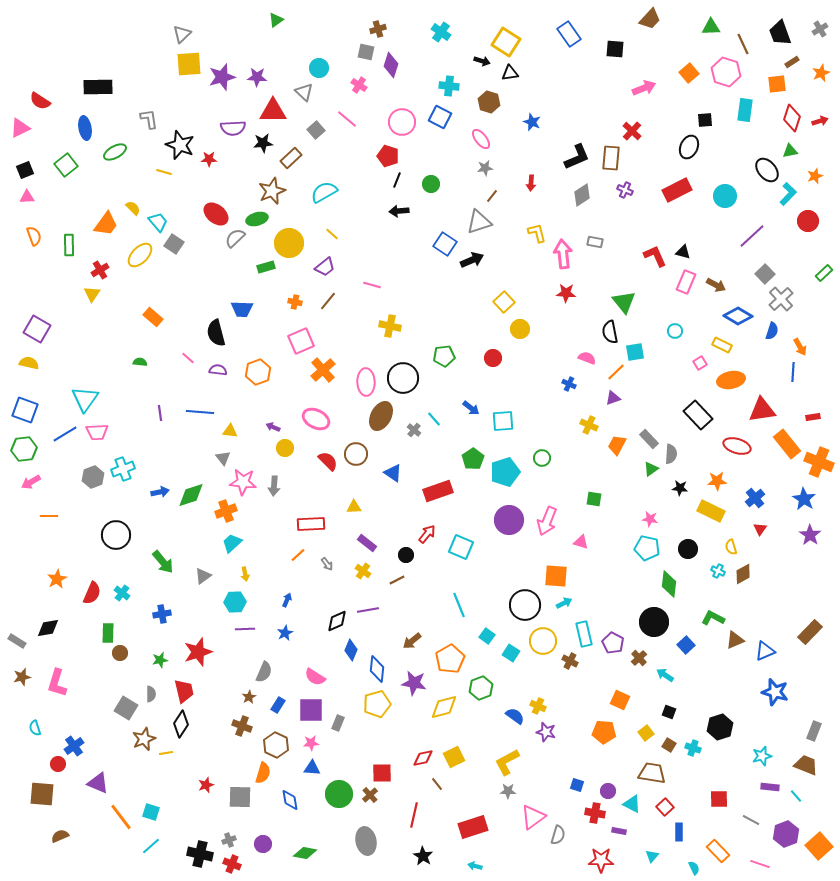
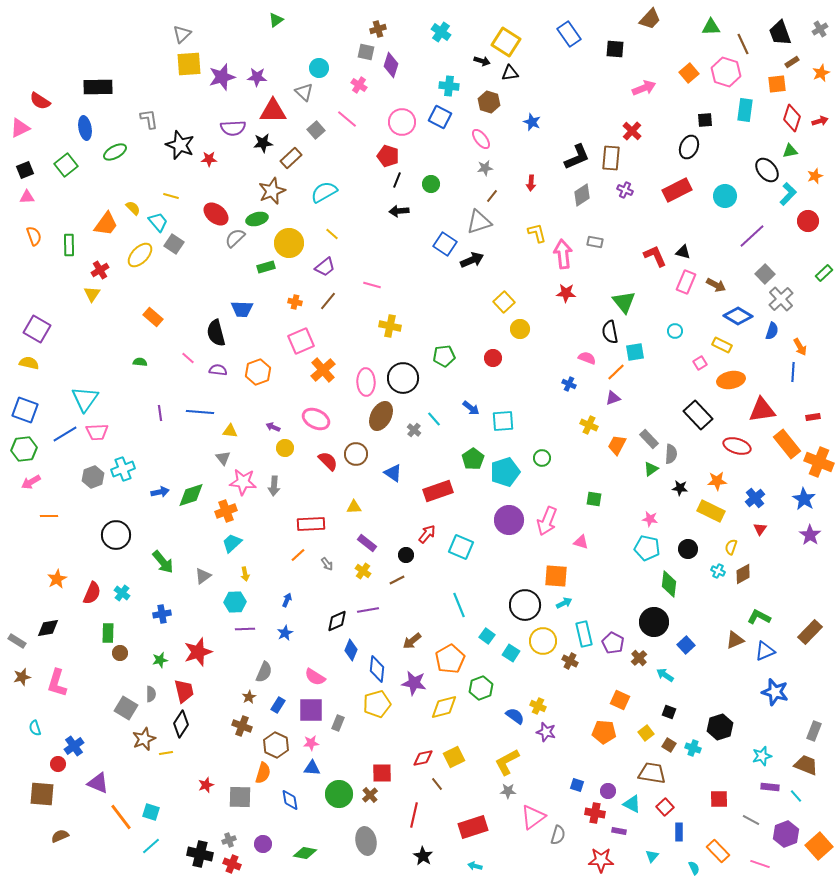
yellow line at (164, 172): moved 7 px right, 24 px down
yellow semicircle at (731, 547): rotated 35 degrees clockwise
green L-shape at (713, 618): moved 46 px right, 1 px up
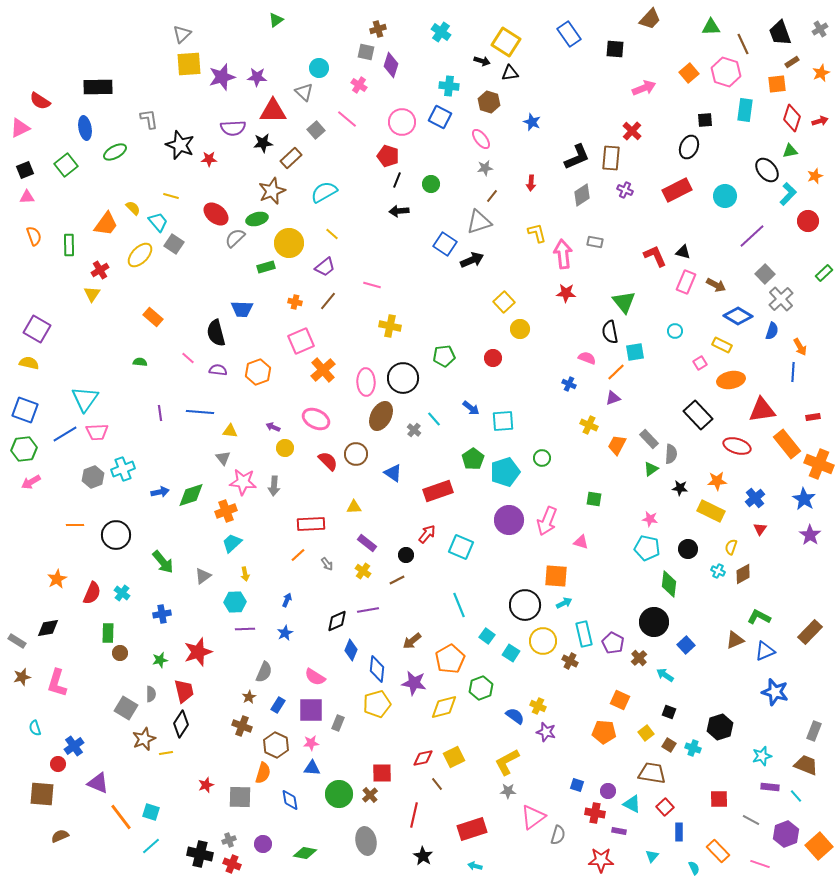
orange cross at (819, 462): moved 2 px down
orange line at (49, 516): moved 26 px right, 9 px down
red rectangle at (473, 827): moved 1 px left, 2 px down
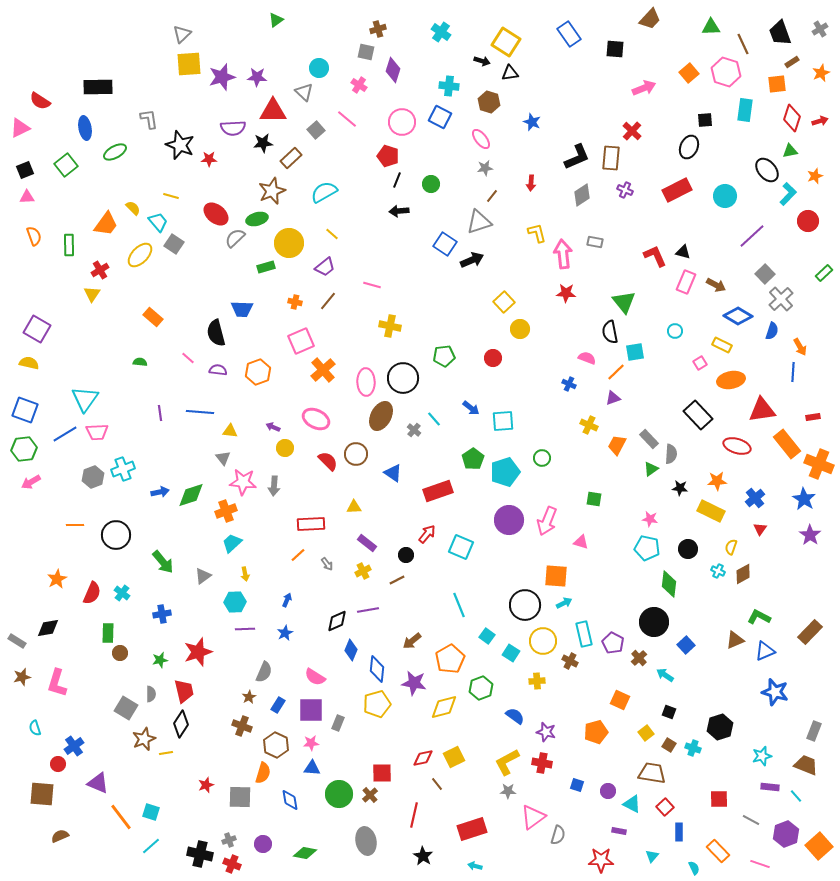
purple diamond at (391, 65): moved 2 px right, 5 px down
yellow cross at (363, 571): rotated 28 degrees clockwise
yellow cross at (538, 706): moved 1 px left, 25 px up; rotated 28 degrees counterclockwise
orange pentagon at (604, 732): moved 8 px left; rotated 20 degrees counterclockwise
red cross at (595, 813): moved 53 px left, 50 px up
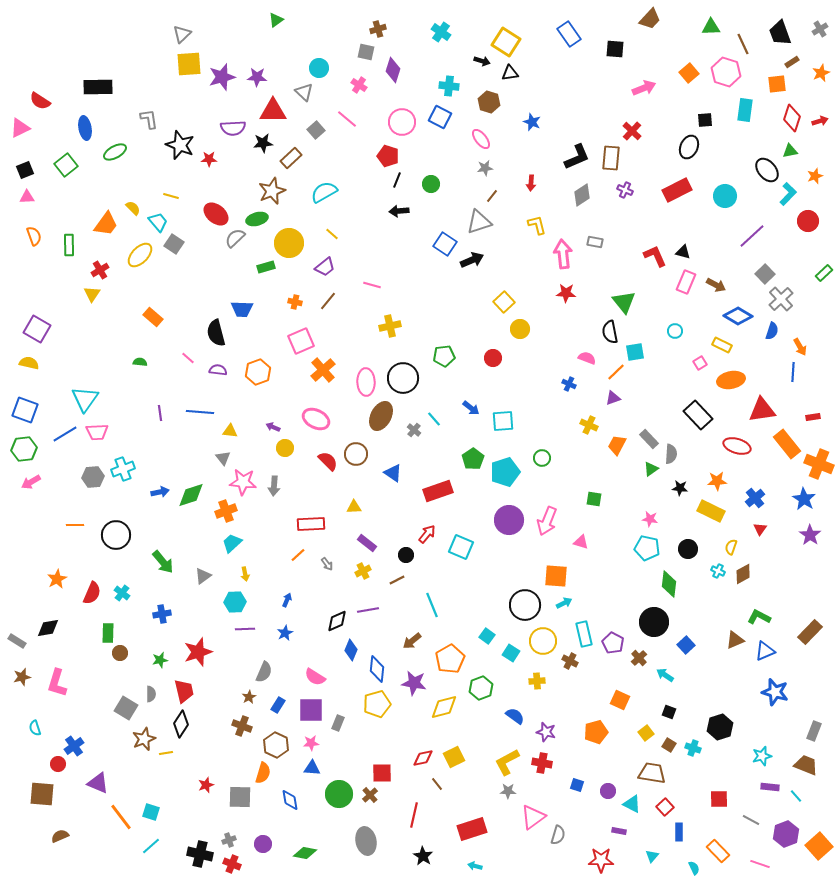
yellow L-shape at (537, 233): moved 8 px up
yellow cross at (390, 326): rotated 25 degrees counterclockwise
gray hexagon at (93, 477): rotated 15 degrees clockwise
cyan line at (459, 605): moved 27 px left
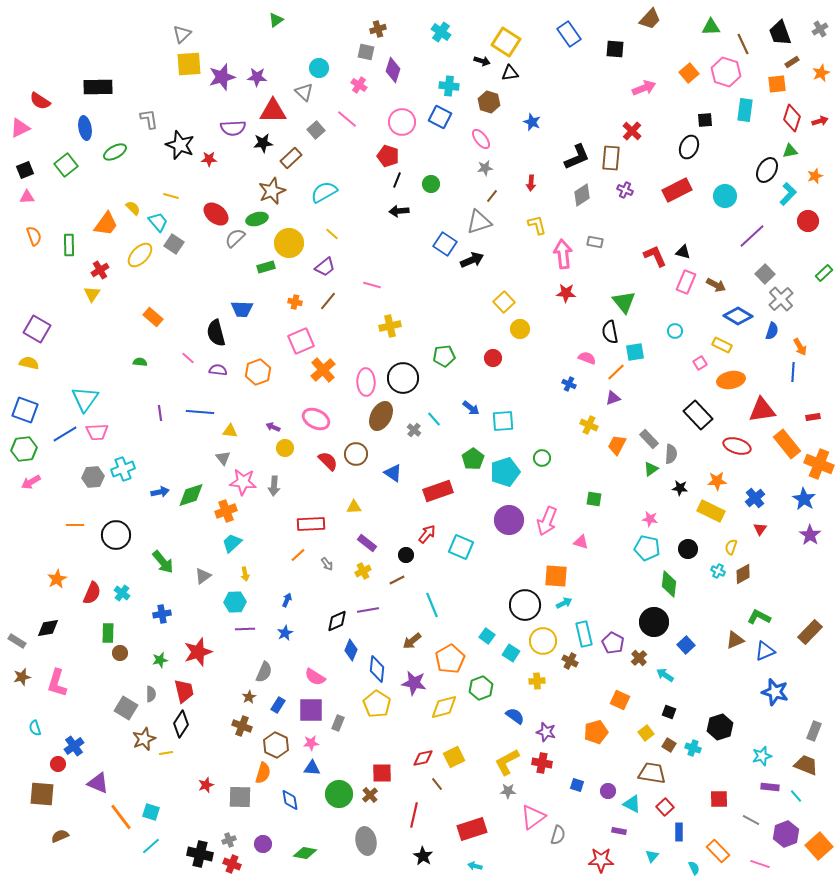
black ellipse at (767, 170): rotated 70 degrees clockwise
yellow pentagon at (377, 704): rotated 24 degrees counterclockwise
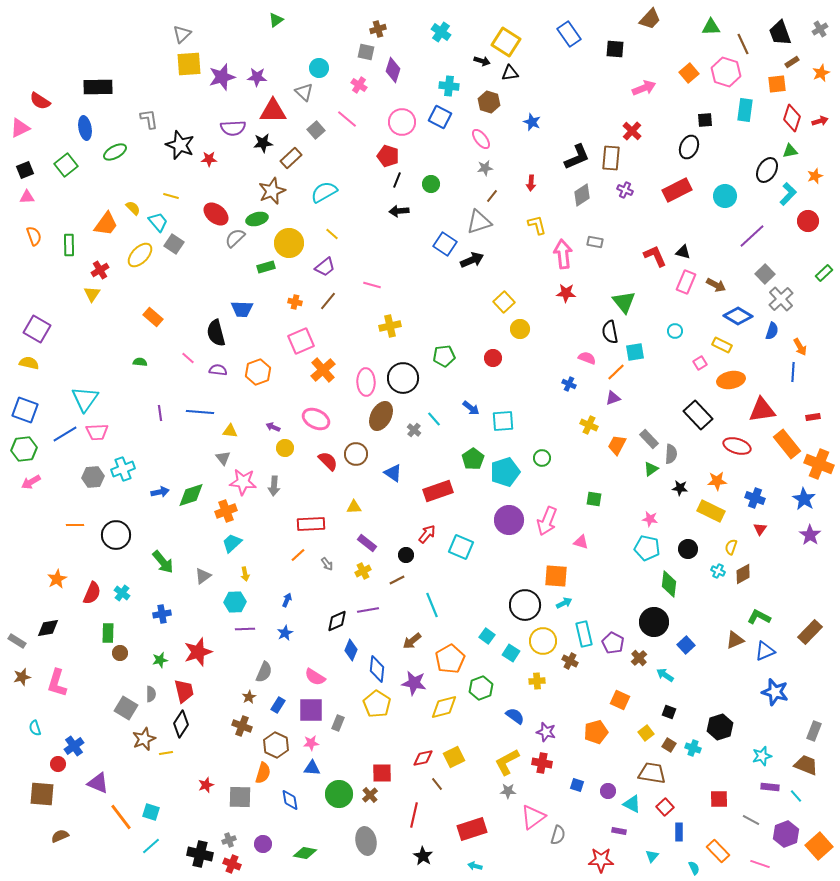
blue cross at (755, 498): rotated 30 degrees counterclockwise
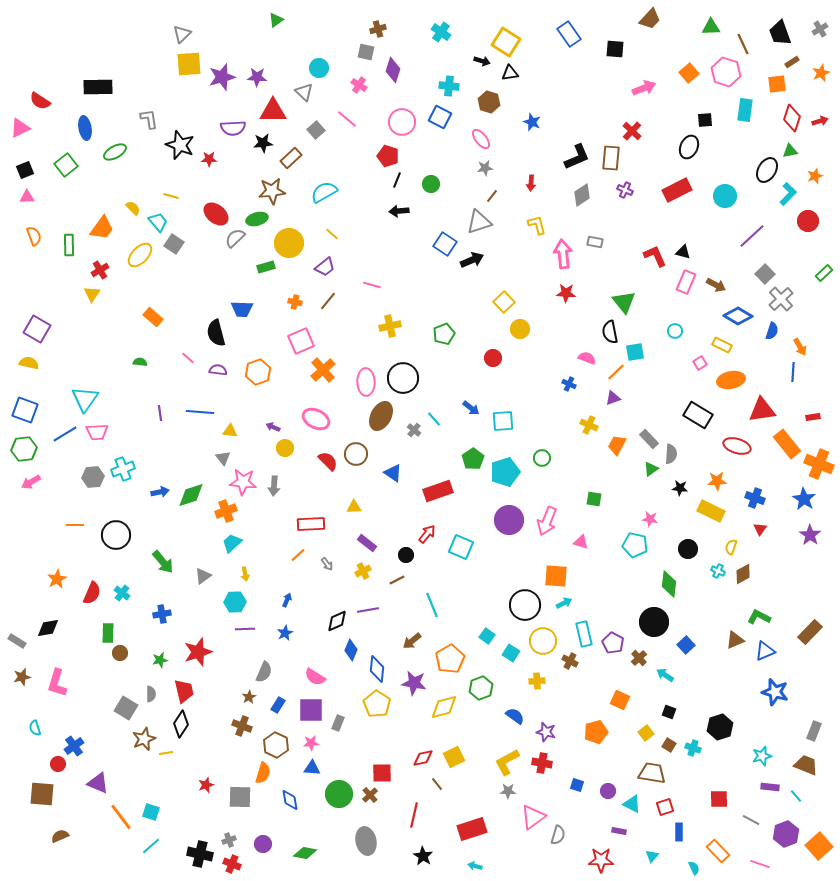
brown star at (272, 191): rotated 16 degrees clockwise
orange trapezoid at (106, 224): moved 4 px left, 4 px down
green pentagon at (444, 356): moved 22 px up; rotated 15 degrees counterclockwise
black rectangle at (698, 415): rotated 16 degrees counterclockwise
cyan pentagon at (647, 548): moved 12 px left, 3 px up
red square at (665, 807): rotated 24 degrees clockwise
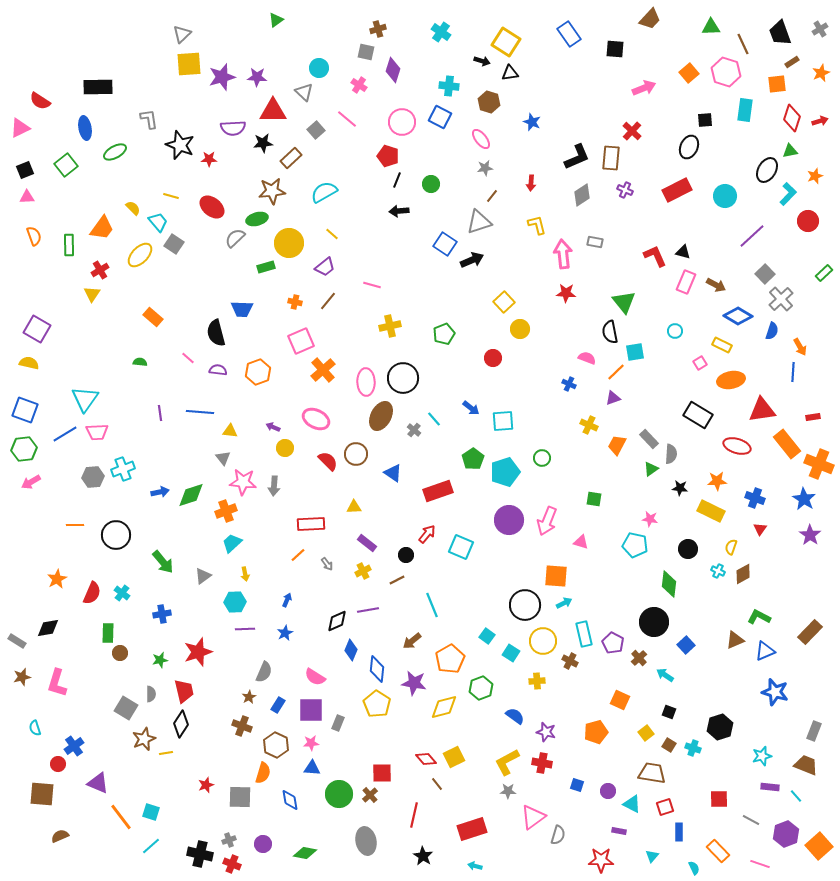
red ellipse at (216, 214): moved 4 px left, 7 px up
red diamond at (423, 758): moved 3 px right, 1 px down; rotated 60 degrees clockwise
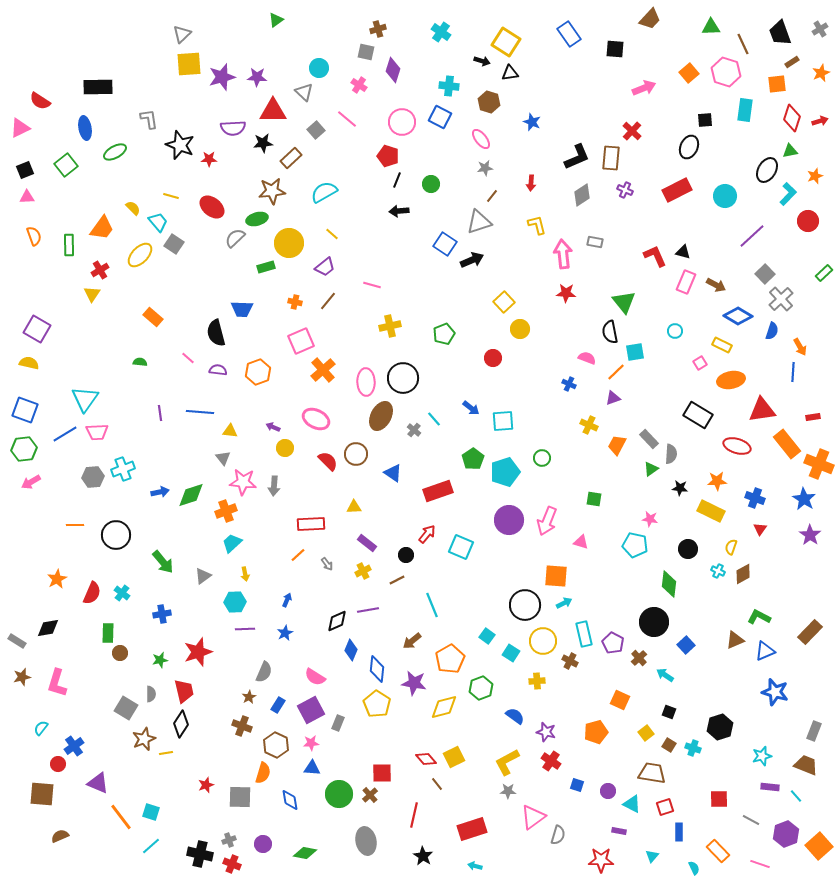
purple square at (311, 710): rotated 28 degrees counterclockwise
cyan semicircle at (35, 728): moved 6 px right; rotated 56 degrees clockwise
red cross at (542, 763): moved 9 px right, 2 px up; rotated 24 degrees clockwise
